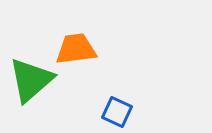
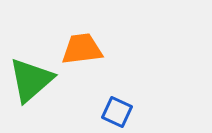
orange trapezoid: moved 6 px right
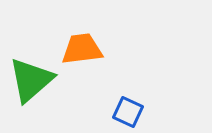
blue square: moved 11 px right
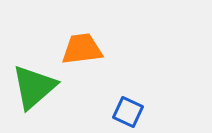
green triangle: moved 3 px right, 7 px down
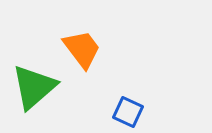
orange trapezoid: rotated 60 degrees clockwise
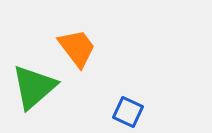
orange trapezoid: moved 5 px left, 1 px up
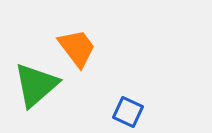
green triangle: moved 2 px right, 2 px up
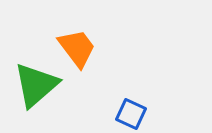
blue square: moved 3 px right, 2 px down
